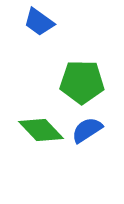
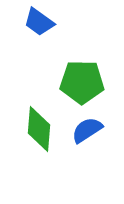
green diamond: moved 2 px left, 1 px up; rotated 48 degrees clockwise
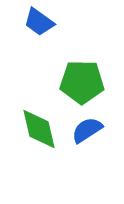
green diamond: rotated 18 degrees counterclockwise
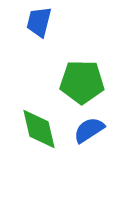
blue trapezoid: rotated 68 degrees clockwise
blue semicircle: moved 2 px right
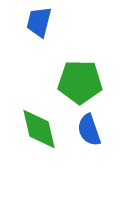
green pentagon: moved 2 px left
blue semicircle: rotated 76 degrees counterclockwise
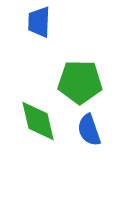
blue trapezoid: rotated 12 degrees counterclockwise
green diamond: moved 1 px left, 8 px up
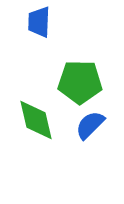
green diamond: moved 2 px left, 1 px up
blue semicircle: moved 1 px right, 5 px up; rotated 64 degrees clockwise
